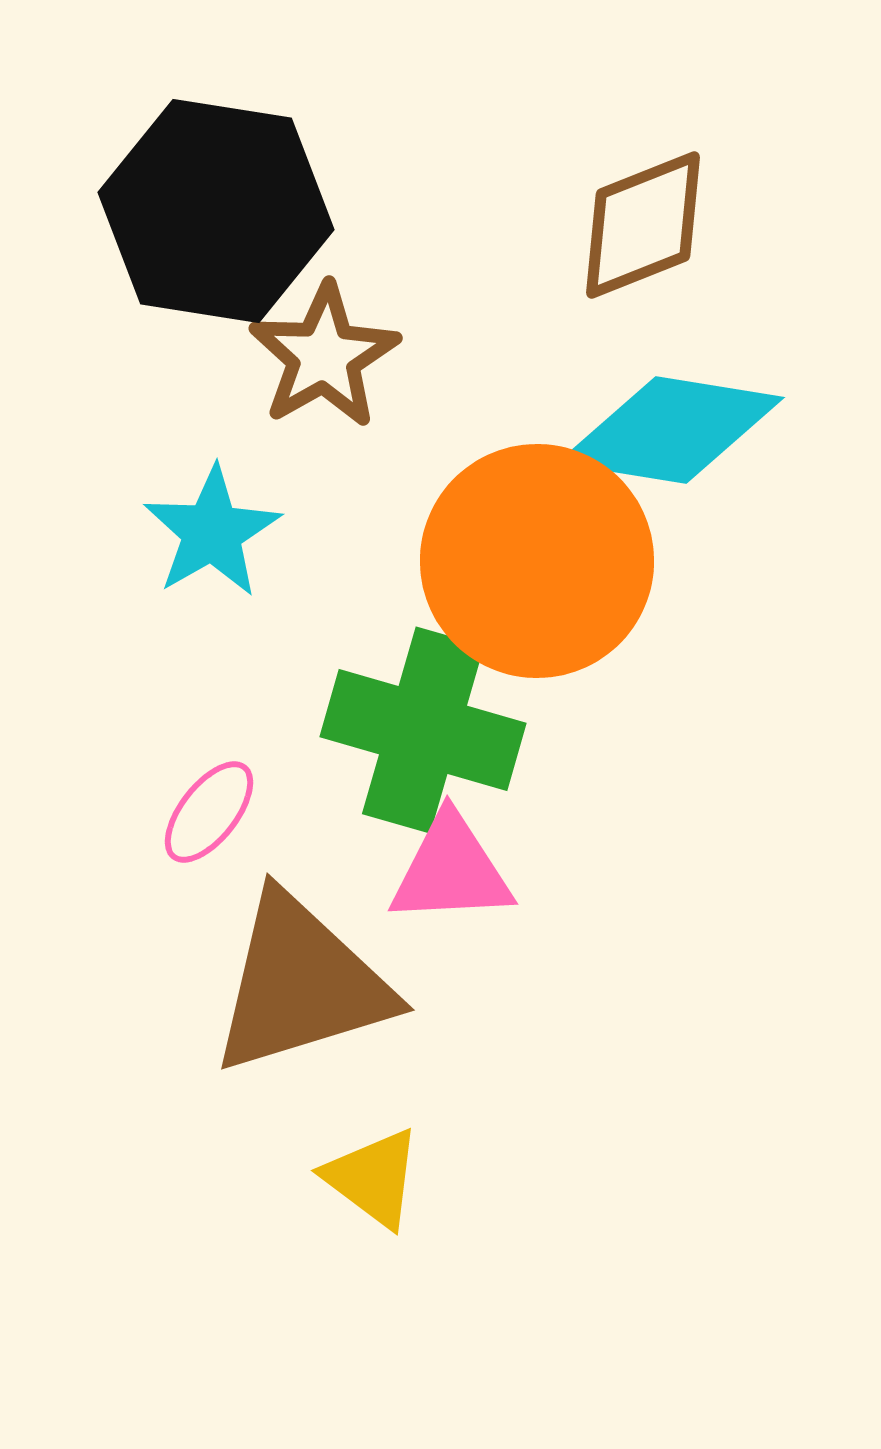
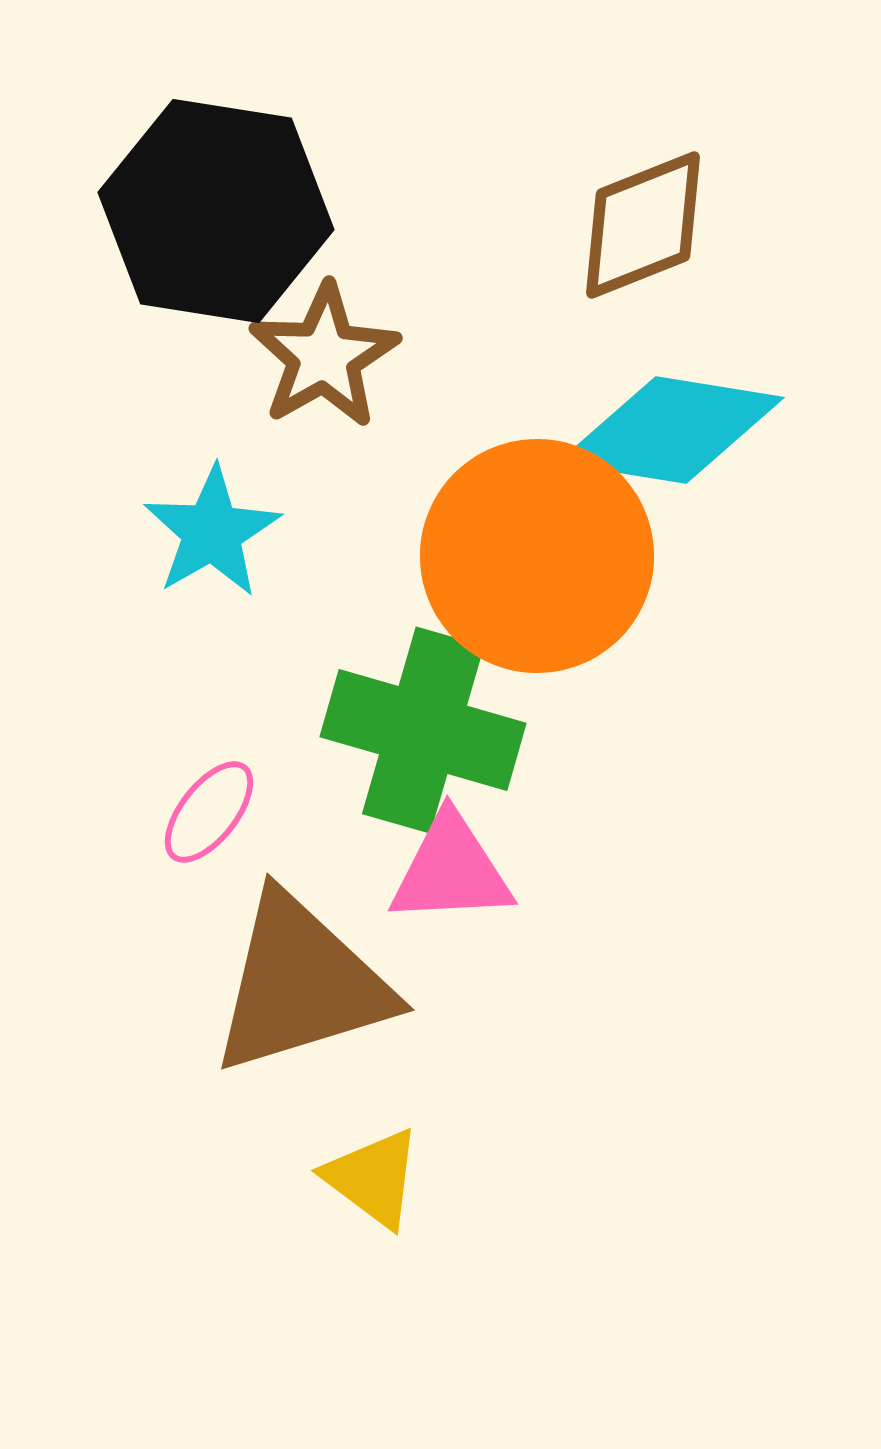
orange circle: moved 5 px up
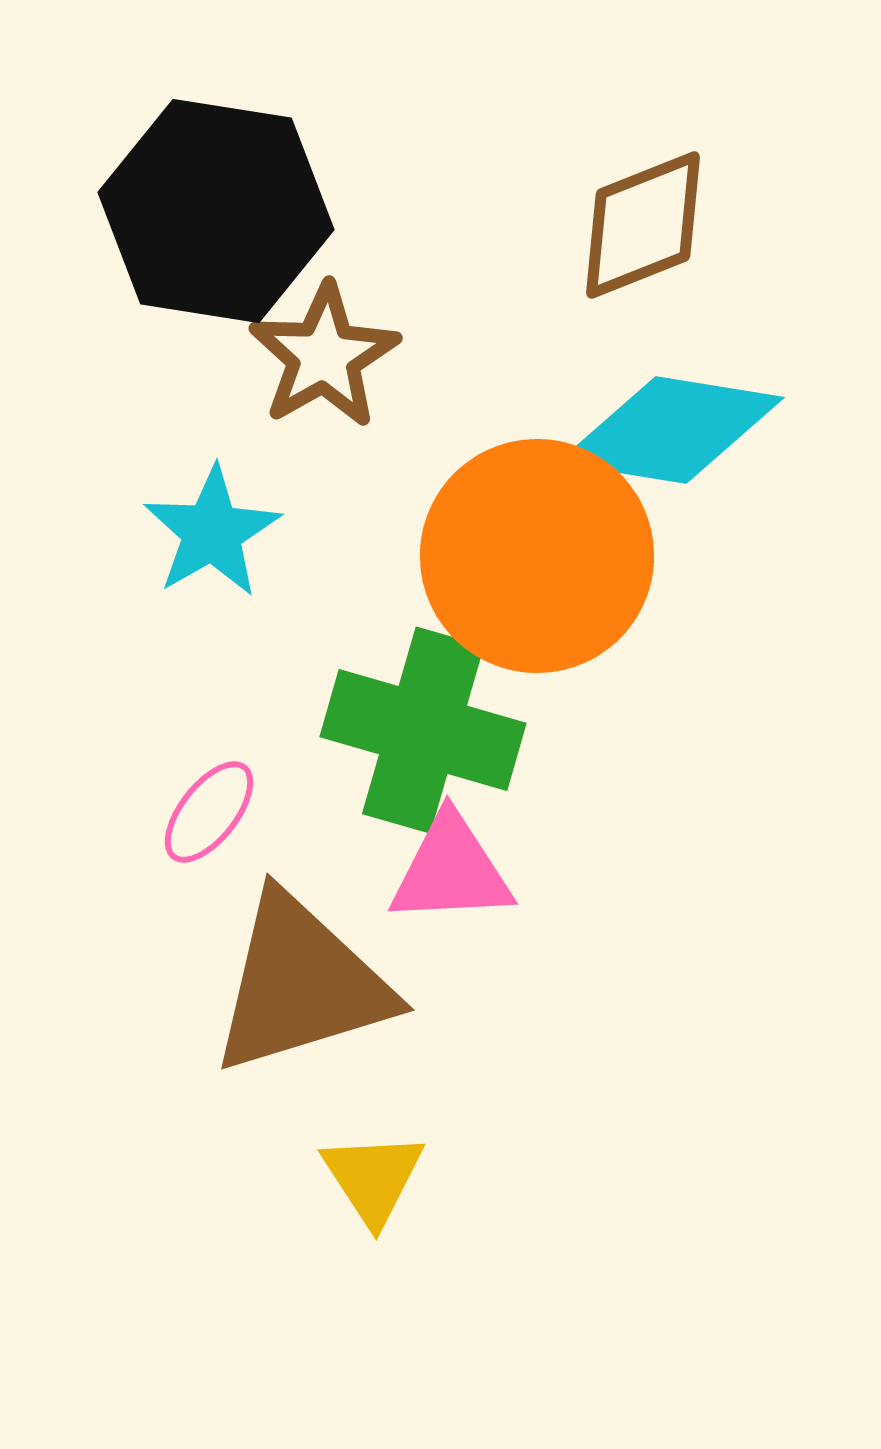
yellow triangle: rotated 20 degrees clockwise
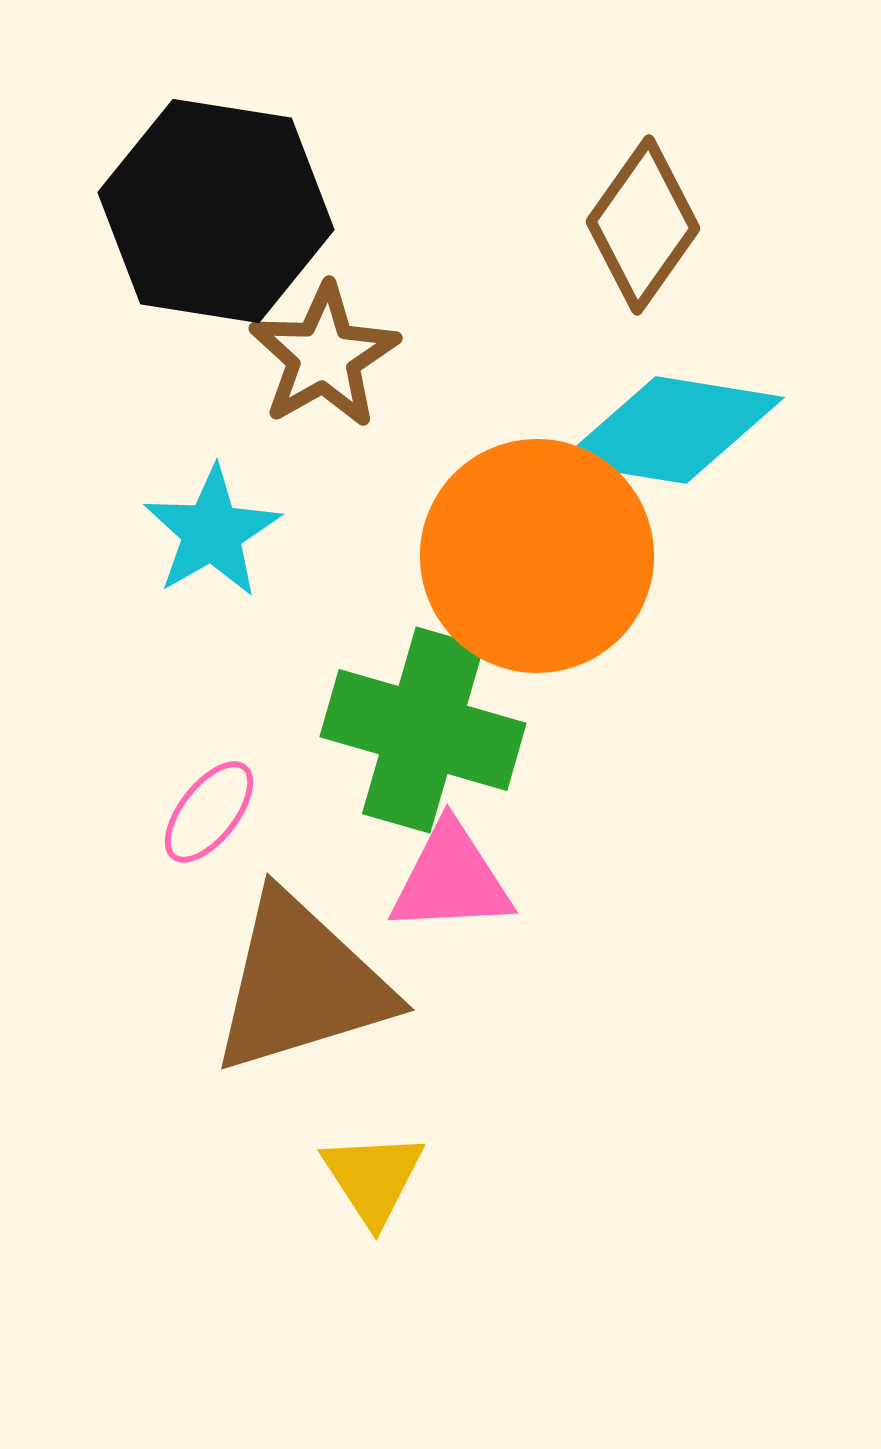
brown diamond: rotated 33 degrees counterclockwise
pink triangle: moved 9 px down
